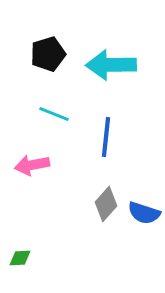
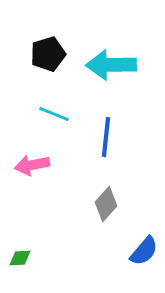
blue semicircle: moved 38 px down; rotated 68 degrees counterclockwise
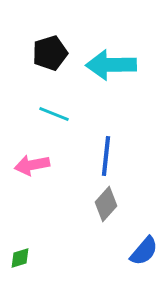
black pentagon: moved 2 px right, 1 px up
blue line: moved 19 px down
green diamond: rotated 15 degrees counterclockwise
